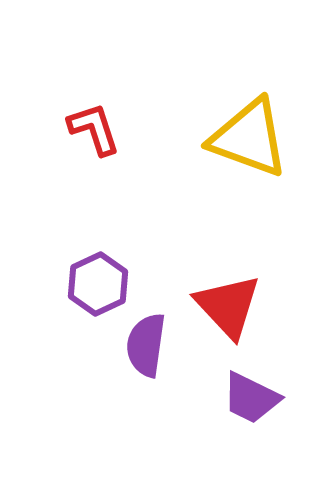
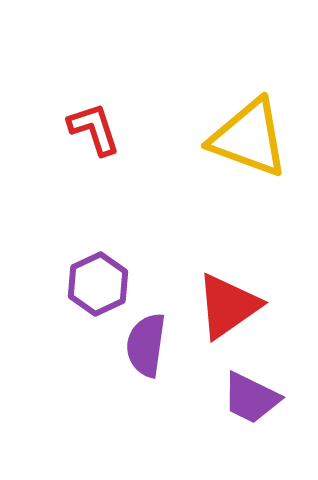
red triangle: rotated 38 degrees clockwise
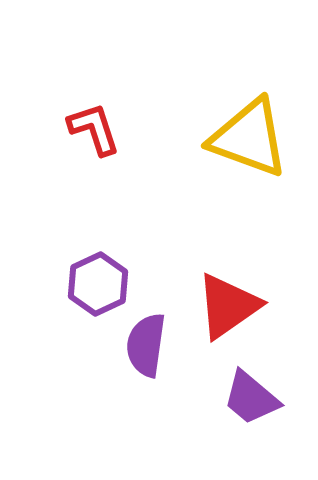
purple trapezoid: rotated 14 degrees clockwise
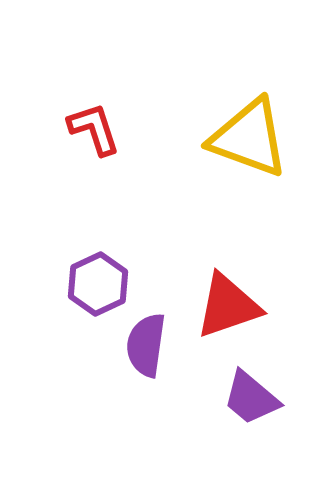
red triangle: rotated 16 degrees clockwise
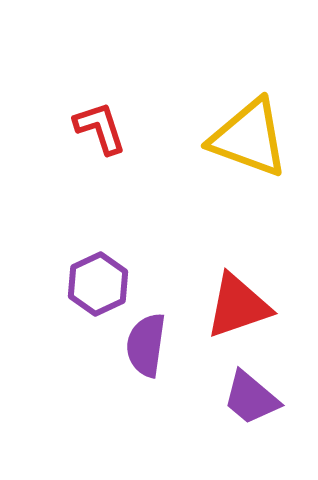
red L-shape: moved 6 px right, 1 px up
red triangle: moved 10 px right
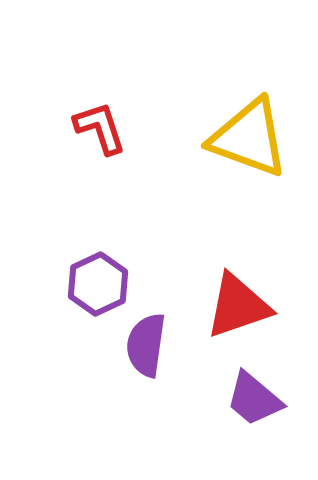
purple trapezoid: moved 3 px right, 1 px down
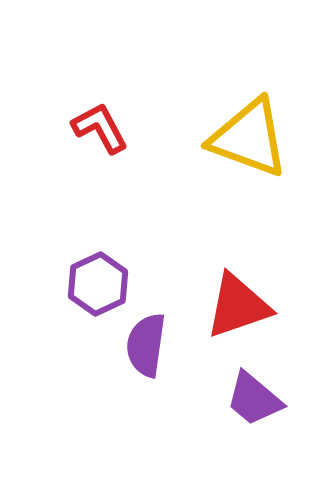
red L-shape: rotated 10 degrees counterclockwise
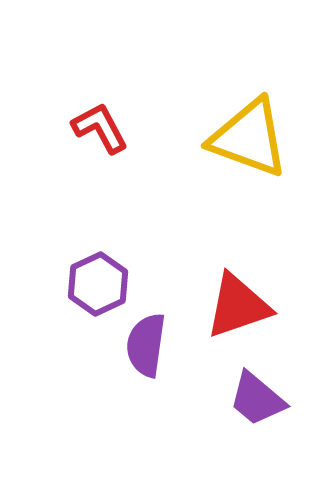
purple trapezoid: moved 3 px right
